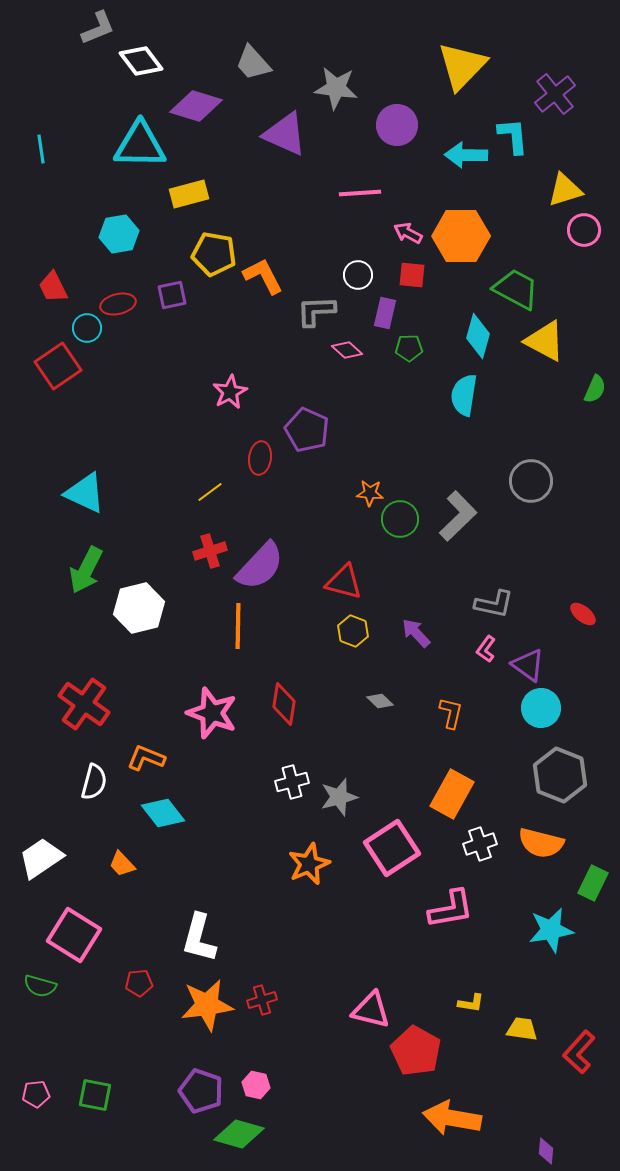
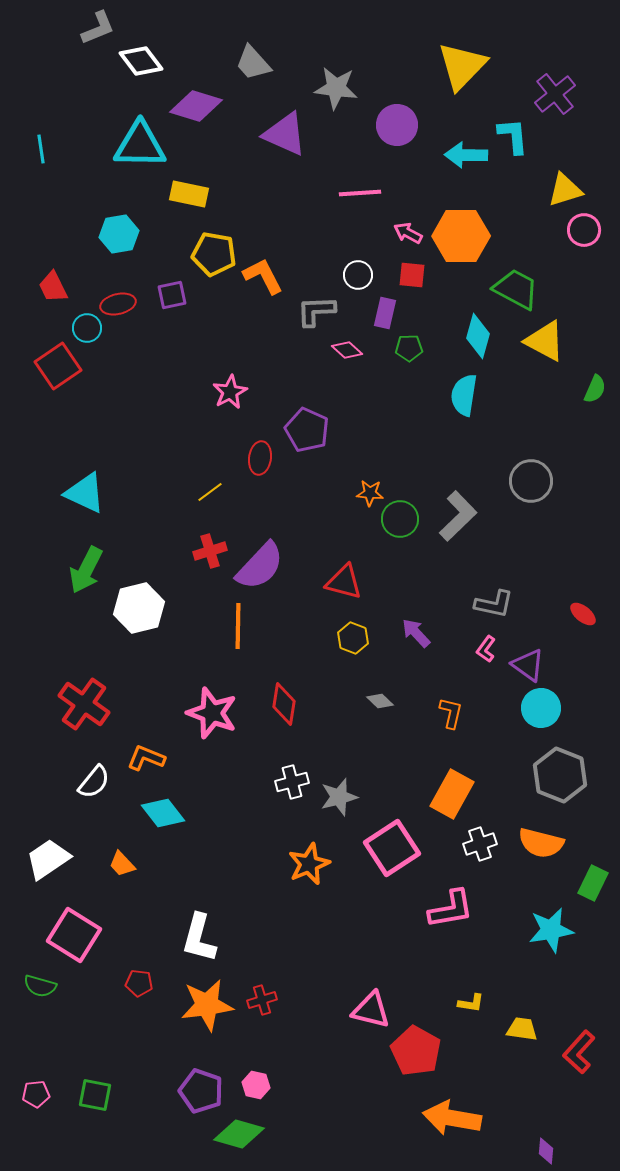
yellow rectangle at (189, 194): rotated 27 degrees clockwise
yellow hexagon at (353, 631): moved 7 px down
white semicircle at (94, 782): rotated 24 degrees clockwise
white trapezoid at (41, 858): moved 7 px right, 1 px down
red pentagon at (139, 983): rotated 12 degrees clockwise
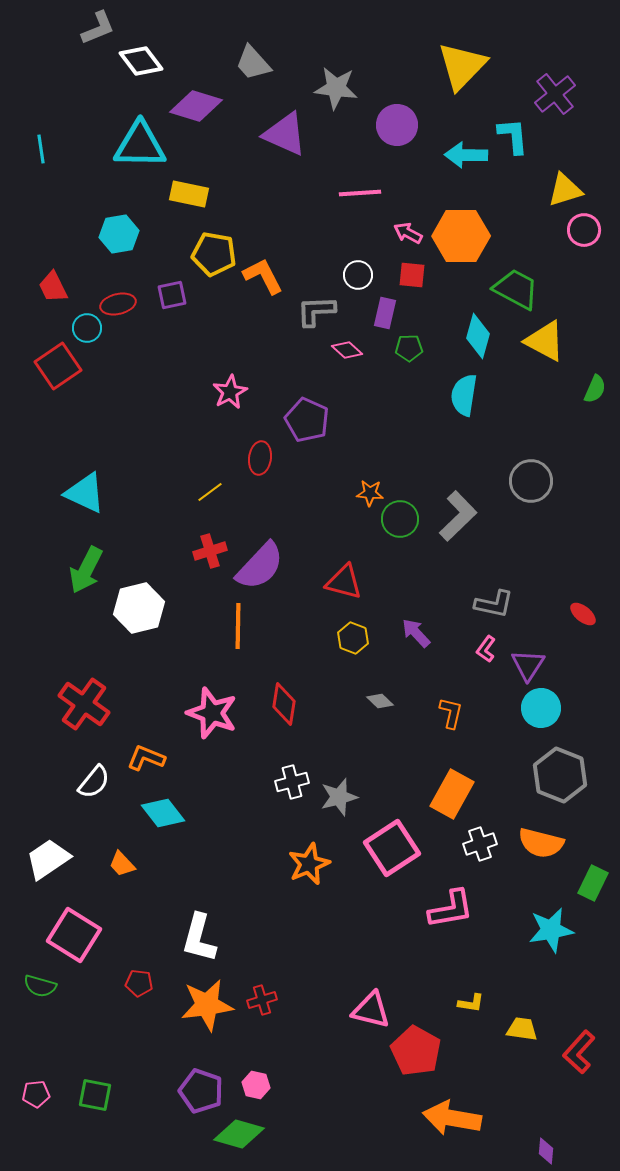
purple pentagon at (307, 430): moved 10 px up
purple triangle at (528, 665): rotated 27 degrees clockwise
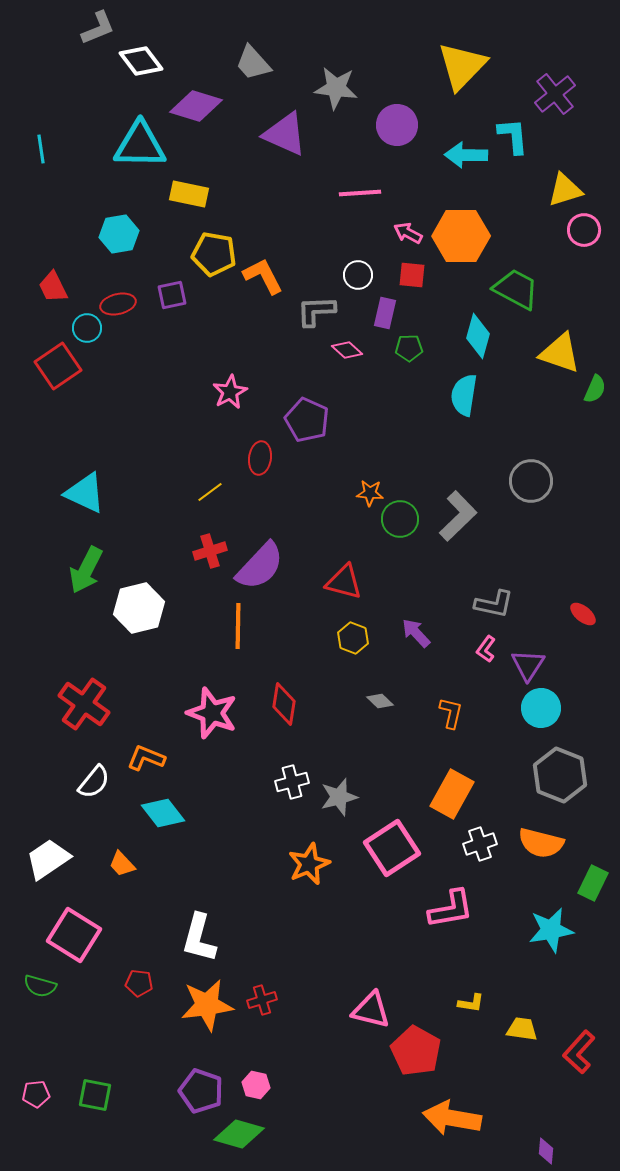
yellow triangle at (545, 341): moved 15 px right, 12 px down; rotated 9 degrees counterclockwise
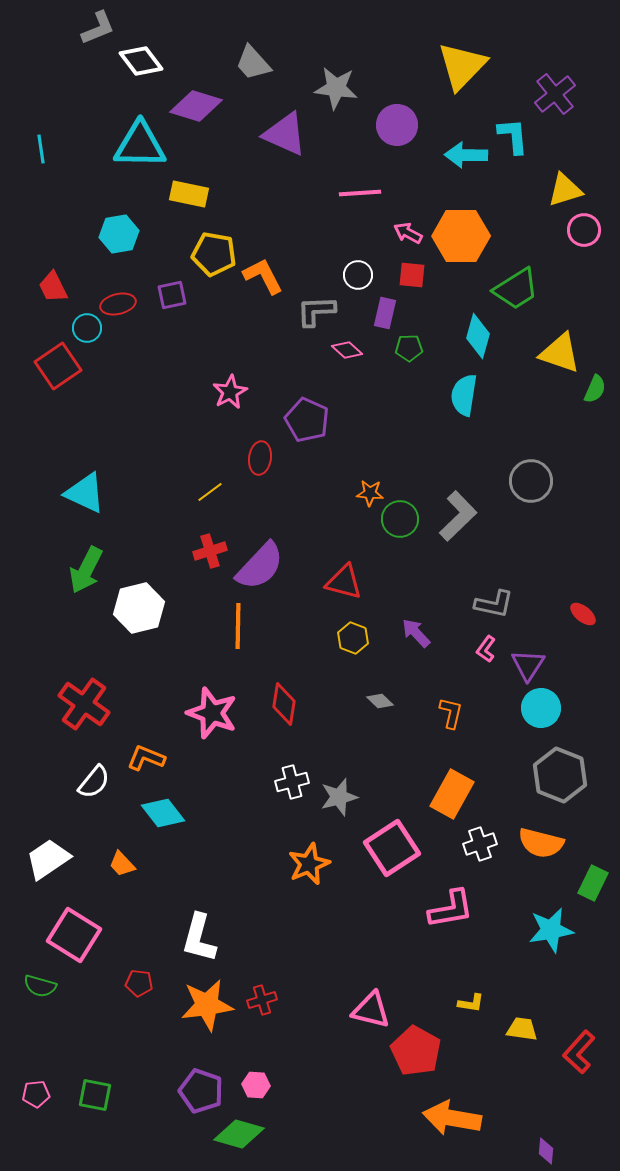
green trapezoid at (516, 289): rotated 120 degrees clockwise
pink hexagon at (256, 1085): rotated 8 degrees counterclockwise
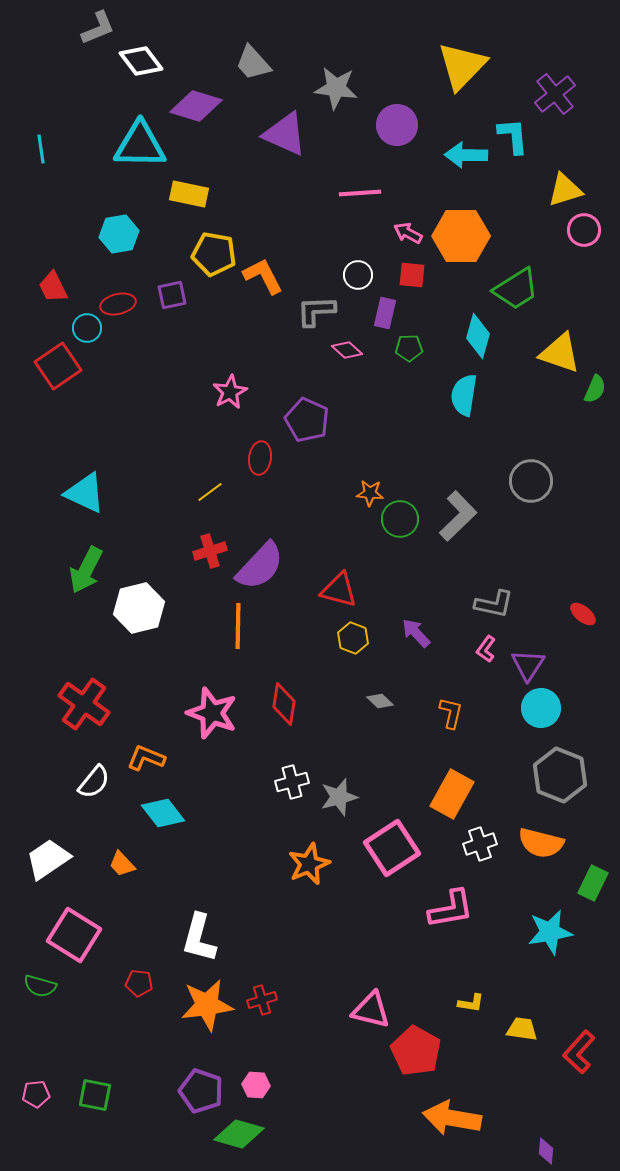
red triangle at (344, 582): moved 5 px left, 8 px down
cyan star at (551, 930): moved 1 px left, 2 px down
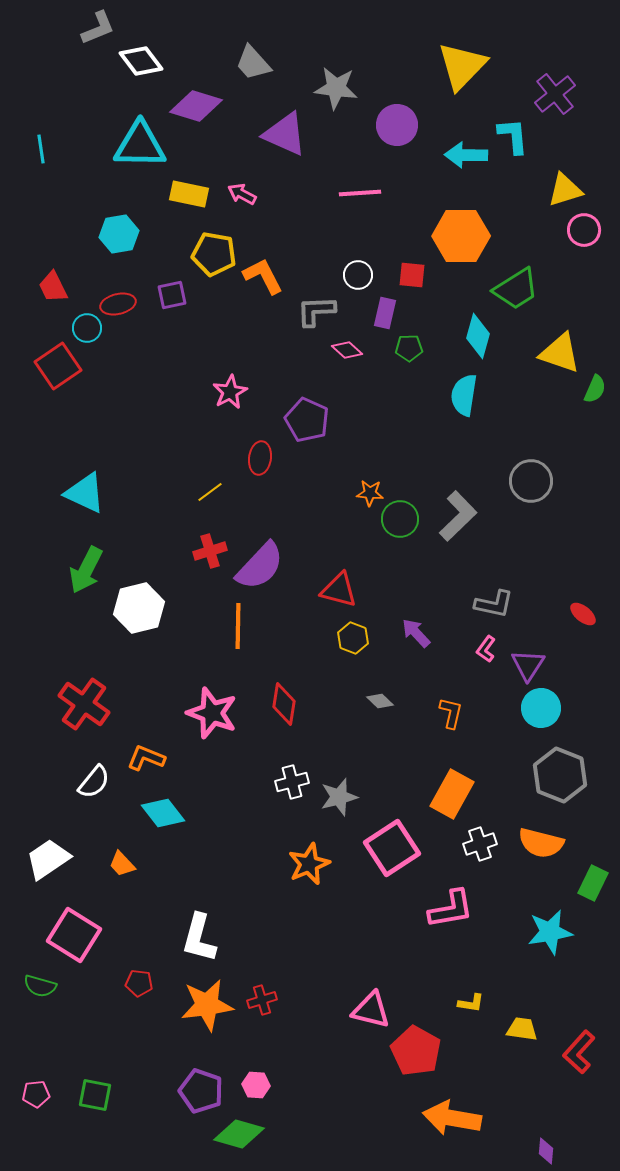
pink arrow at (408, 233): moved 166 px left, 39 px up
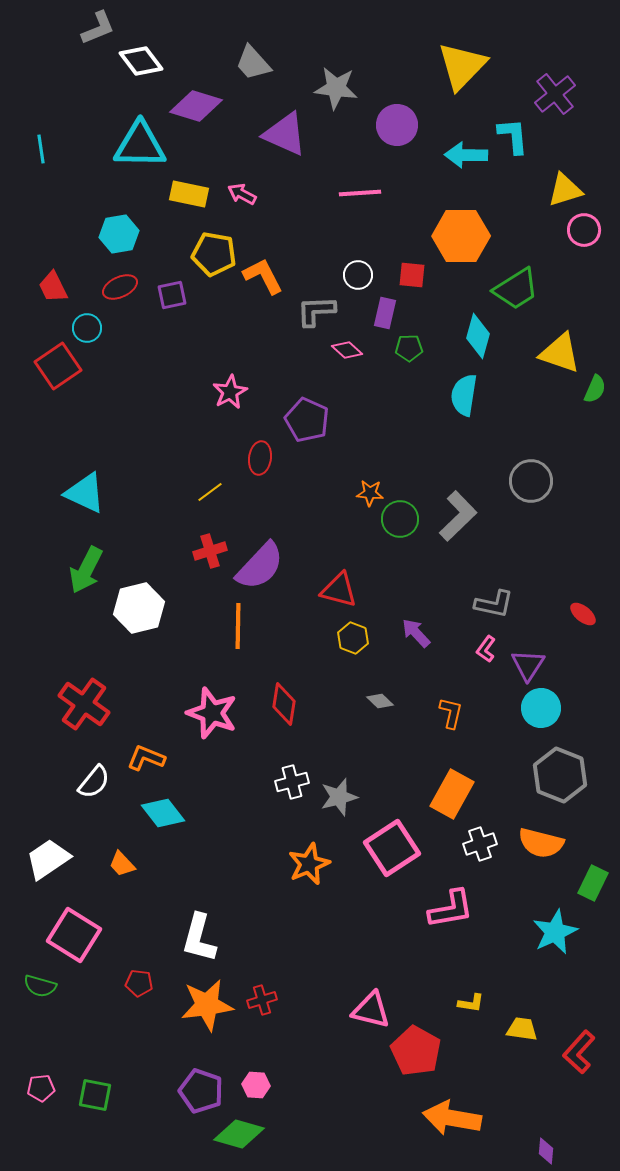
red ellipse at (118, 304): moved 2 px right, 17 px up; rotated 12 degrees counterclockwise
cyan star at (550, 932): moved 5 px right; rotated 15 degrees counterclockwise
pink pentagon at (36, 1094): moved 5 px right, 6 px up
